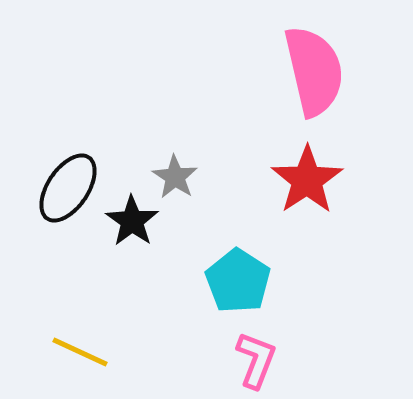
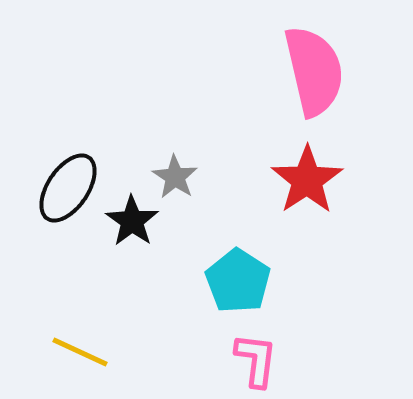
pink L-shape: rotated 14 degrees counterclockwise
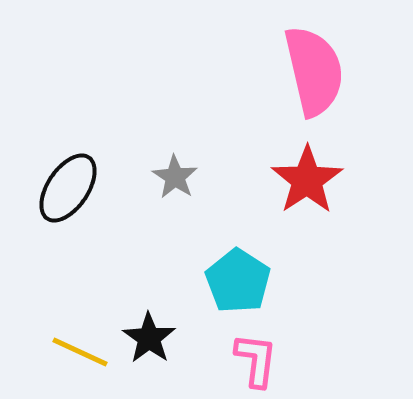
black star: moved 17 px right, 117 px down
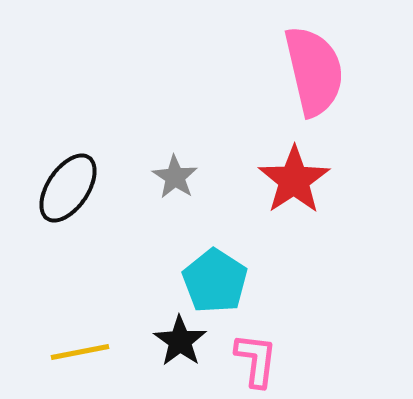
red star: moved 13 px left
cyan pentagon: moved 23 px left
black star: moved 31 px right, 3 px down
yellow line: rotated 36 degrees counterclockwise
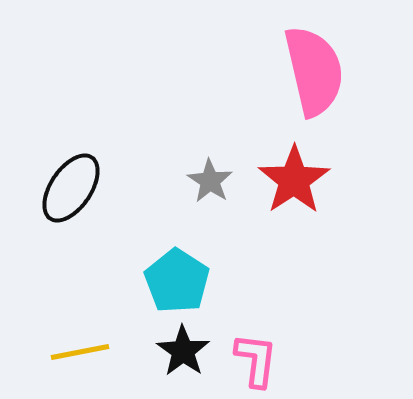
gray star: moved 35 px right, 4 px down
black ellipse: moved 3 px right
cyan pentagon: moved 38 px left
black star: moved 3 px right, 10 px down
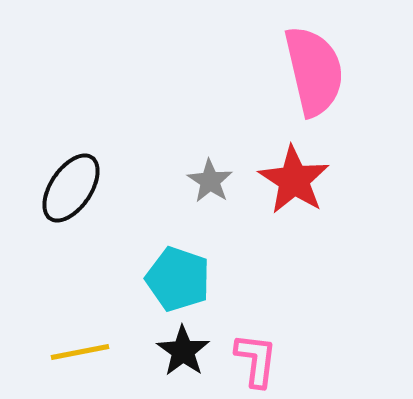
red star: rotated 6 degrees counterclockwise
cyan pentagon: moved 1 px right, 2 px up; rotated 14 degrees counterclockwise
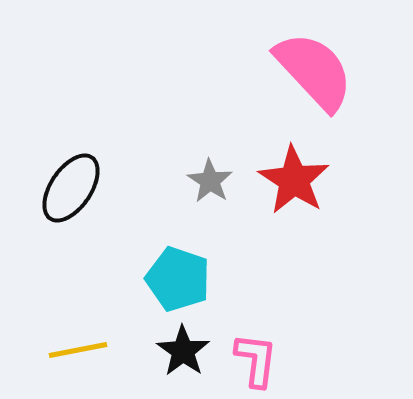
pink semicircle: rotated 30 degrees counterclockwise
yellow line: moved 2 px left, 2 px up
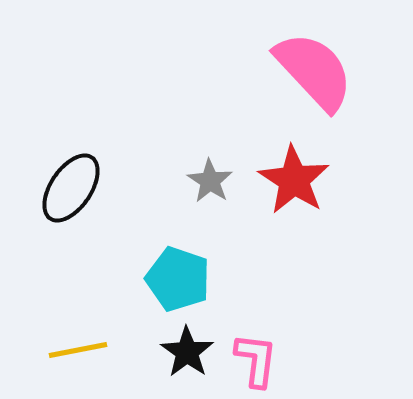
black star: moved 4 px right, 1 px down
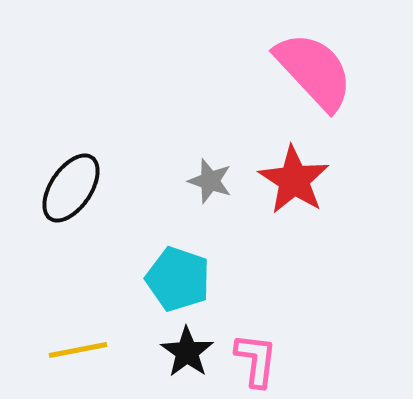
gray star: rotated 15 degrees counterclockwise
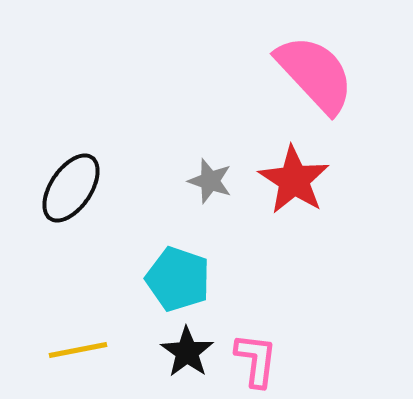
pink semicircle: moved 1 px right, 3 px down
